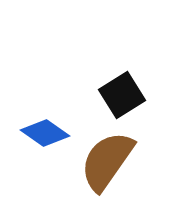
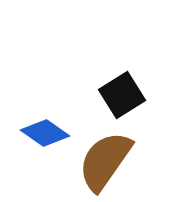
brown semicircle: moved 2 px left
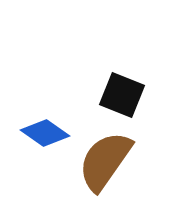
black square: rotated 36 degrees counterclockwise
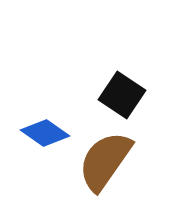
black square: rotated 12 degrees clockwise
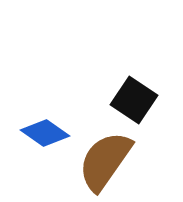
black square: moved 12 px right, 5 px down
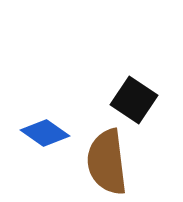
brown semicircle: moved 2 px right, 1 px down; rotated 42 degrees counterclockwise
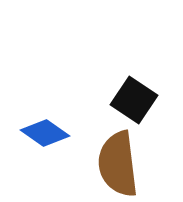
brown semicircle: moved 11 px right, 2 px down
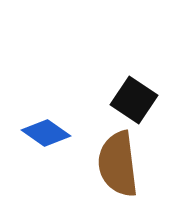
blue diamond: moved 1 px right
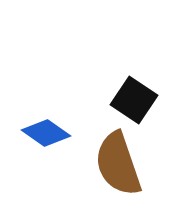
brown semicircle: rotated 12 degrees counterclockwise
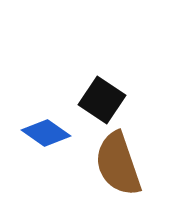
black square: moved 32 px left
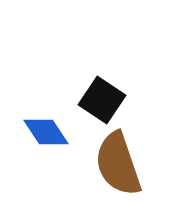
blue diamond: moved 1 px up; rotated 21 degrees clockwise
